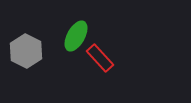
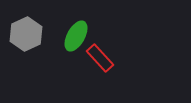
gray hexagon: moved 17 px up; rotated 8 degrees clockwise
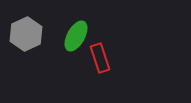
red rectangle: rotated 24 degrees clockwise
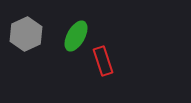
red rectangle: moved 3 px right, 3 px down
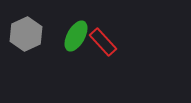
red rectangle: moved 19 px up; rotated 24 degrees counterclockwise
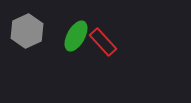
gray hexagon: moved 1 px right, 3 px up
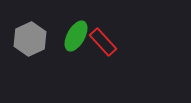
gray hexagon: moved 3 px right, 8 px down
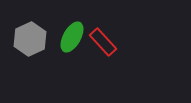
green ellipse: moved 4 px left, 1 px down
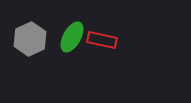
red rectangle: moved 1 px left, 2 px up; rotated 36 degrees counterclockwise
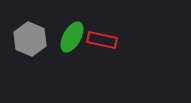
gray hexagon: rotated 12 degrees counterclockwise
